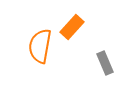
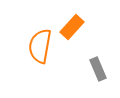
gray rectangle: moved 7 px left, 6 px down
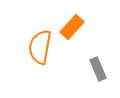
orange semicircle: moved 1 px down
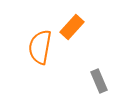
gray rectangle: moved 1 px right, 12 px down
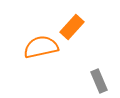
orange semicircle: moved 1 px right; rotated 68 degrees clockwise
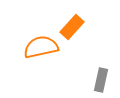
gray rectangle: moved 2 px right, 1 px up; rotated 35 degrees clockwise
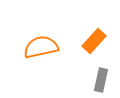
orange rectangle: moved 22 px right, 14 px down
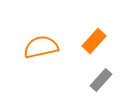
gray rectangle: rotated 30 degrees clockwise
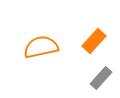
gray rectangle: moved 2 px up
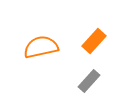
gray rectangle: moved 12 px left, 3 px down
